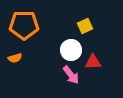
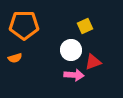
red triangle: rotated 18 degrees counterclockwise
pink arrow: moved 3 px right; rotated 48 degrees counterclockwise
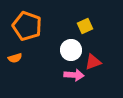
orange pentagon: moved 3 px right, 1 px down; rotated 20 degrees clockwise
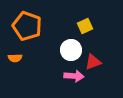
orange semicircle: rotated 16 degrees clockwise
pink arrow: moved 1 px down
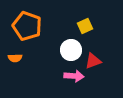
red triangle: moved 1 px up
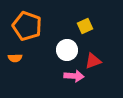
white circle: moved 4 px left
